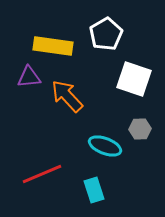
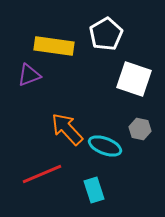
yellow rectangle: moved 1 px right
purple triangle: moved 2 px up; rotated 15 degrees counterclockwise
orange arrow: moved 33 px down
gray hexagon: rotated 15 degrees clockwise
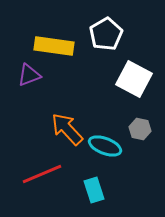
white square: rotated 9 degrees clockwise
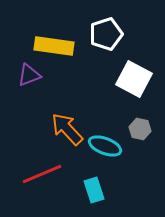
white pentagon: rotated 12 degrees clockwise
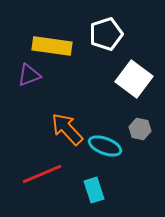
yellow rectangle: moved 2 px left
white square: rotated 9 degrees clockwise
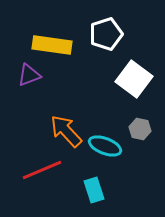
yellow rectangle: moved 1 px up
orange arrow: moved 1 px left, 2 px down
red line: moved 4 px up
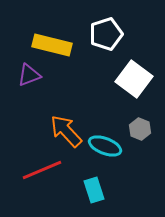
yellow rectangle: rotated 6 degrees clockwise
gray hexagon: rotated 10 degrees clockwise
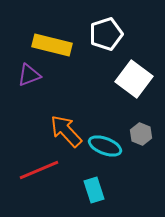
gray hexagon: moved 1 px right, 5 px down
red line: moved 3 px left
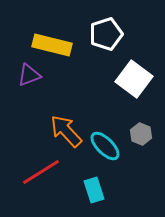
cyan ellipse: rotated 24 degrees clockwise
red line: moved 2 px right, 2 px down; rotated 9 degrees counterclockwise
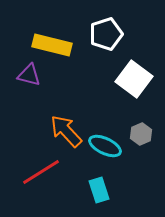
purple triangle: rotated 35 degrees clockwise
gray hexagon: rotated 15 degrees clockwise
cyan ellipse: rotated 20 degrees counterclockwise
cyan rectangle: moved 5 px right
